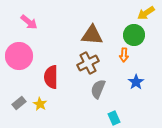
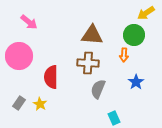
brown cross: rotated 30 degrees clockwise
gray rectangle: rotated 16 degrees counterclockwise
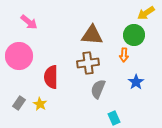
brown cross: rotated 10 degrees counterclockwise
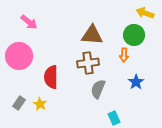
yellow arrow: moved 1 px left; rotated 54 degrees clockwise
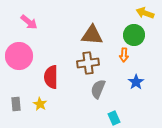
gray rectangle: moved 3 px left, 1 px down; rotated 40 degrees counterclockwise
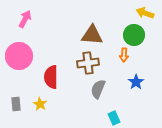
pink arrow: moved 4 px left, 3 px up; rotated 102 degrees counterclockwise
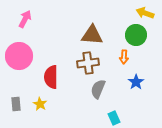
green circle: moved 2 px right
orange arrow: moved 2 px down
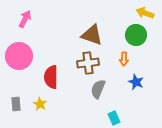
brown triangle: rotated 15 degrees clockwise
orange arrow: moved 2 px down
blue star: rotated 14 degrees counterclockwise
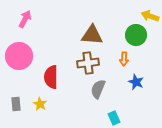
yellow arrow: moved 5 px right, 3 px down
brown triangle: rotated 15 degrees counterclockwise
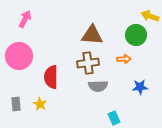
orange arrow: rotated 96 degrees counterclockwise
blue star: moved 4 px right, 5 px down; rotated 28 degrees counterclockwise
gray semicircle: moved 3 px up; rotated 114 degrees counterclockwise
